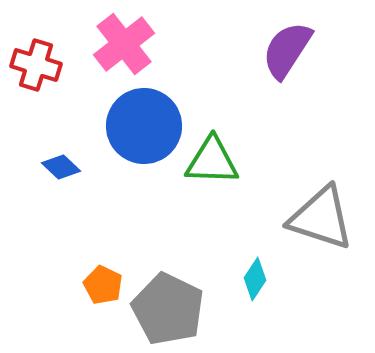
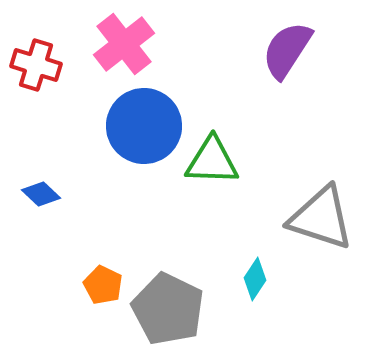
blue diamond: moved 20 px left, 27 px down
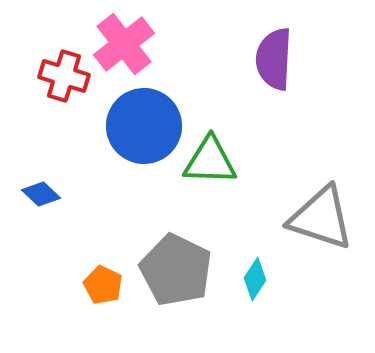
purple semicircle: moved 13 px left, 9 px down; rotated 30 degrees counterclockwise
red cross: moved 28 px right, 11 px down
green triangle: moved 2 px left
gray pentagon: moved 8 px right, 39 px up
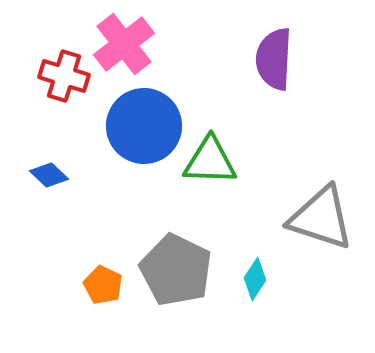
blue diamond: moved 8 px right, 19 px up
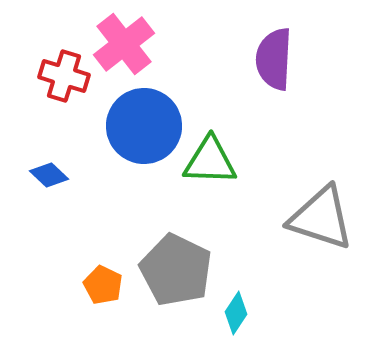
cyan diamond: moved 19 px left, 34 px down
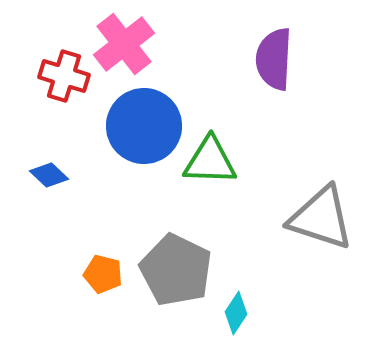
orange pentagon: moved 11 px up; rotated 12 degrees counterclockwise
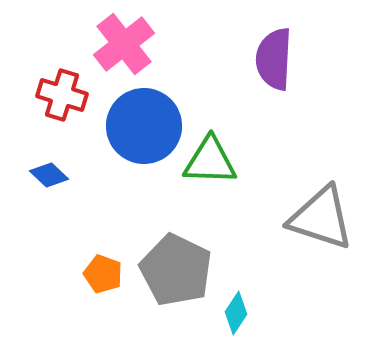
red cross: moved 2 px left, 19 px down
orange pentagon: rotated 6 degrees clockwise
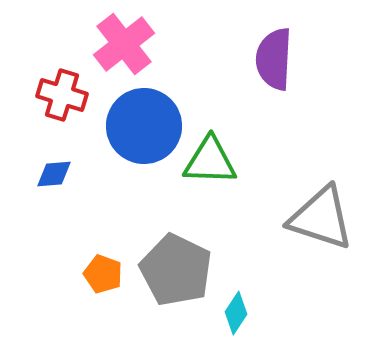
blue diamond: moved 5 px right, 1 px up; rotated 48 degrees counterclockwise
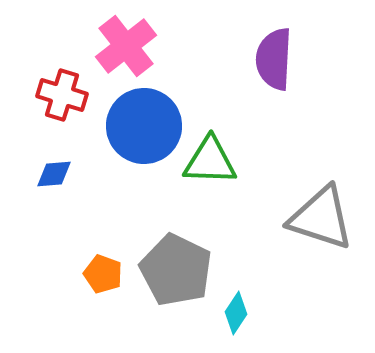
pink cross: moved 2 px right, 2 px down
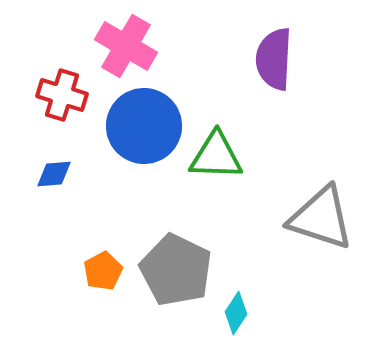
pink cross: rotated 22 degrees counterclockwise
green triangle: moved 6 px right, 5 px up
orange pentagon: moved 3 px up; rotated 24 degrees clockwise
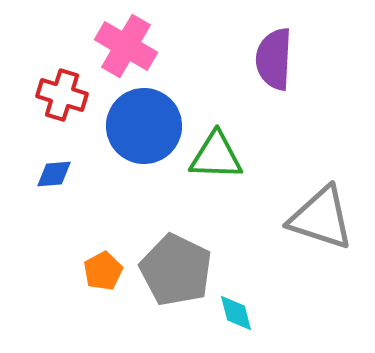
cyan diamond: rotated 48 degrees counterclockwise
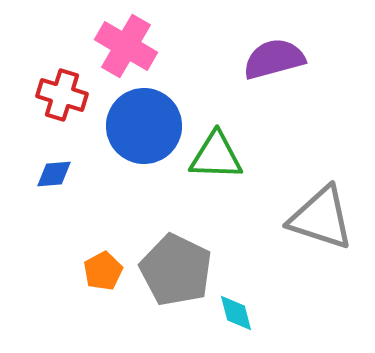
purple semicircle: rotated 72 degrees clockwise
